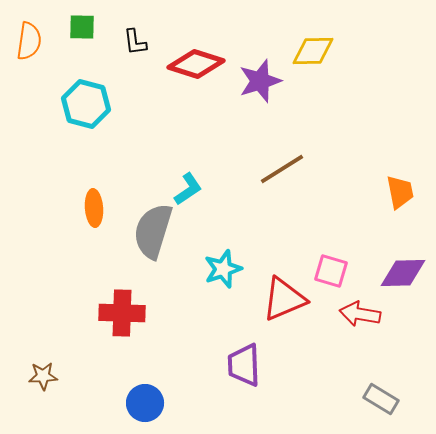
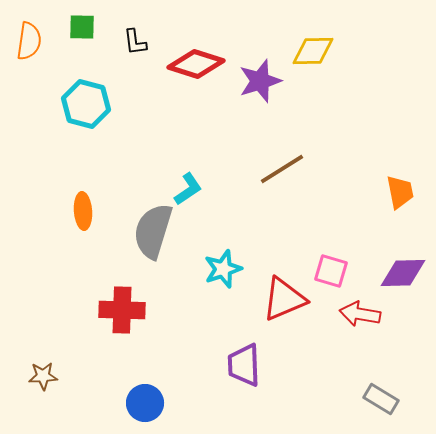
orange ellipse: moved 11 px left, 3 px down
red cross: moved 3 px up
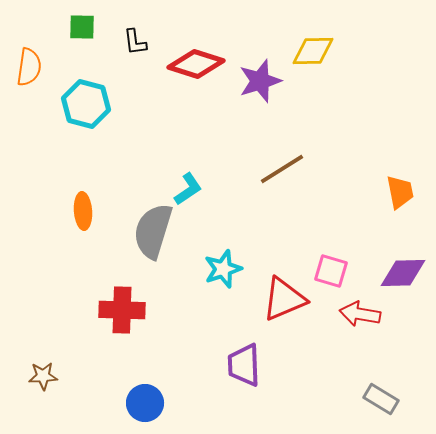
orange semicircle: moved 26 px down
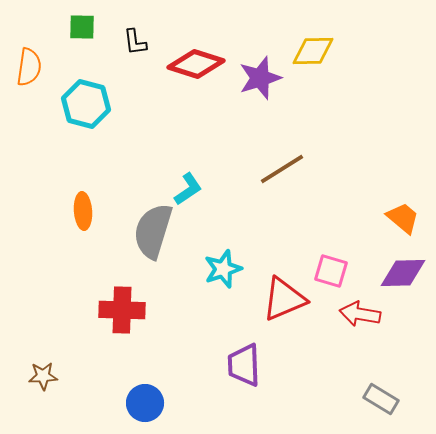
purple star: moved 3 px up
orange trapezoid: moved 3 px right, 26 px down; rotated 39 degrees counterclockwise
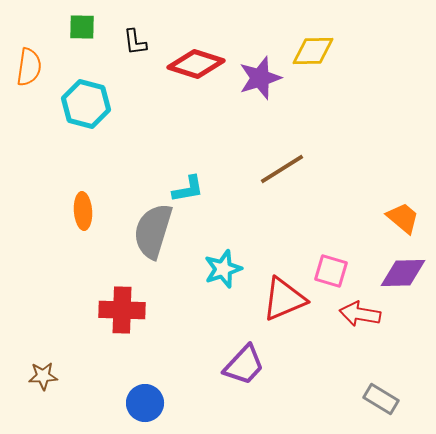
cyan L-shape: rotated 24 degrees clockwise
purple trapezoid: rotated 135 degrees counterclockwise
